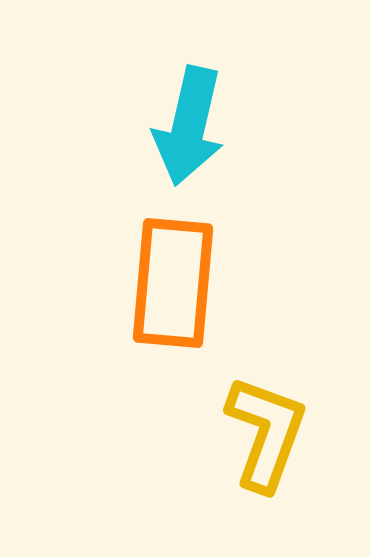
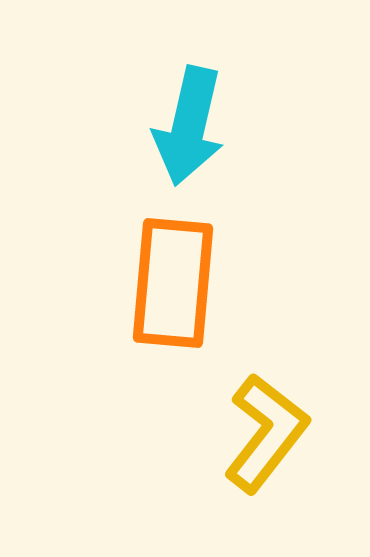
yellow L-shape: rotated 18 degrees clockwise
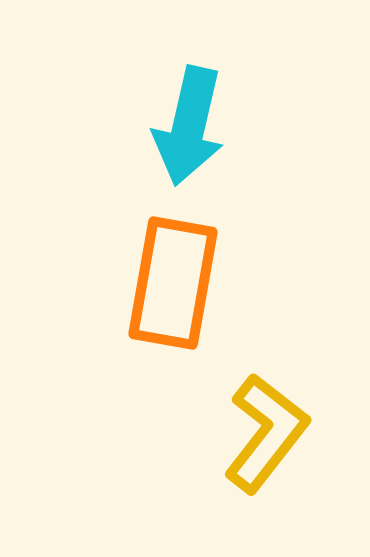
orange rectangle: rotated 5 degrees clockwise
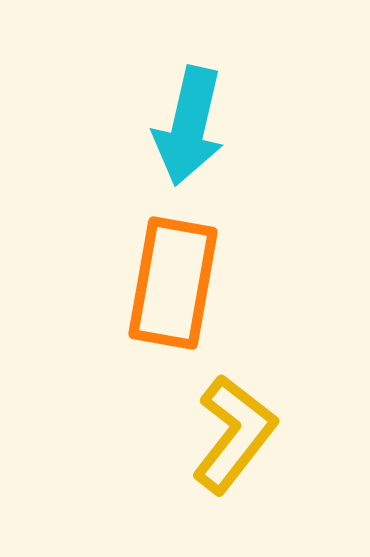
yellow L-shape: moved 32 px left, 1 px down
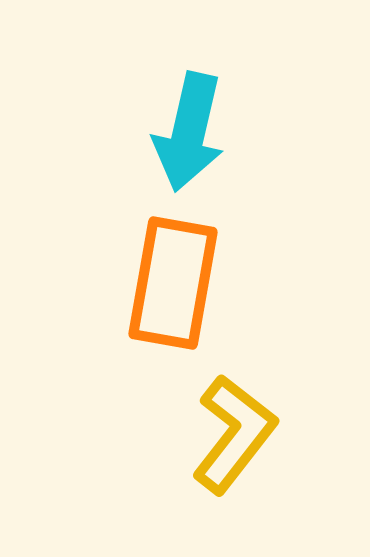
cyan arrow: moved 6 px down
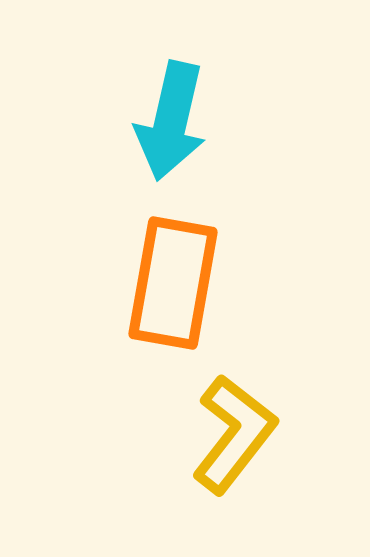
cyan arrow: moved 18 px left, 11 px up
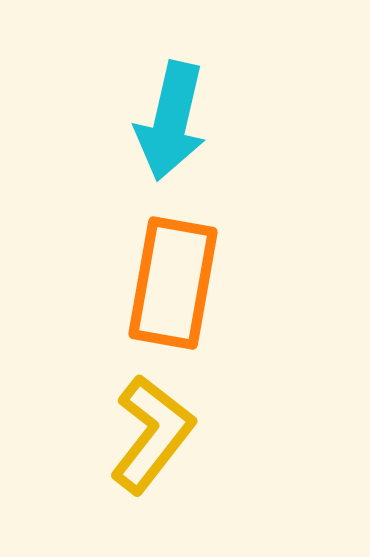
yellow L-shape: moved 82 px left
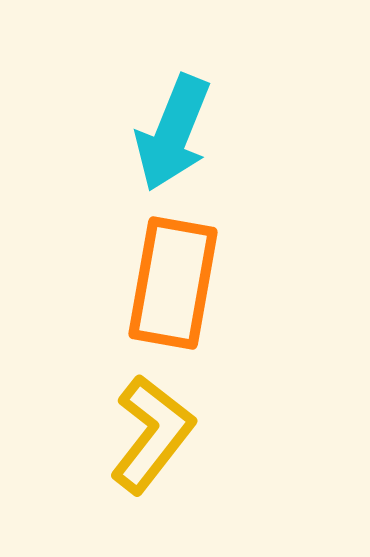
cyan arrow: moved 2 px right, 12 px down; rotated 9 degrees clockwise
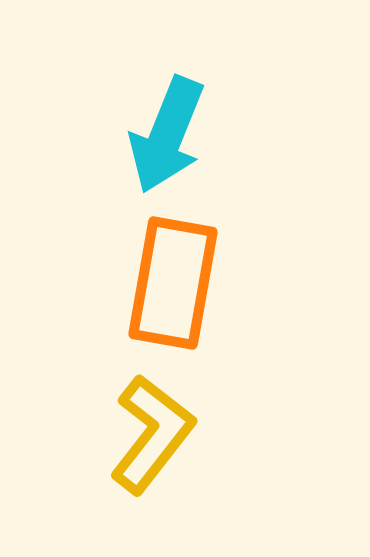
cyan arrow: moved 6 px left, 2 px down
